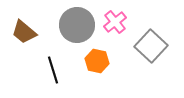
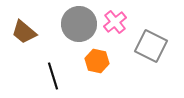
gray circle: moved 2 px right, 1 px up
gray square: rotated 16 degrees counterclockwise
black line: moved 6 px down
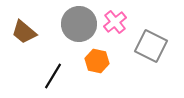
black line: rotated 48 degrees clockwise
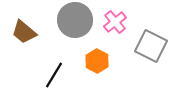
gray circle: moved 4 px left, 4 px up
orange hexagon: rotated 15 degrees clockwise
black line: moved 1 px right, 1 px up
